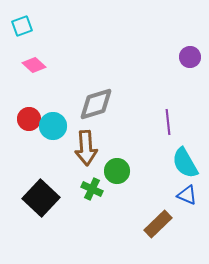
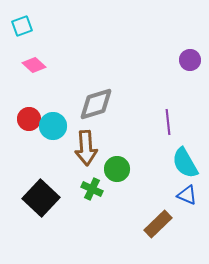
purple circle: moved 3 px down
green circle: moved 2 px up
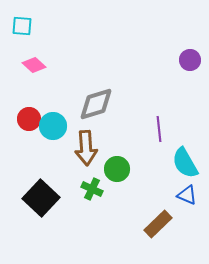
cyan square: rotated 25 degrees clockwise
purple line: moved 9 px left, 7 px down
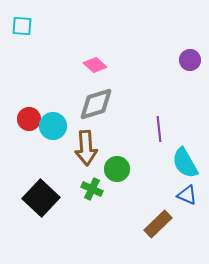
pink diamond: moved 61 px right
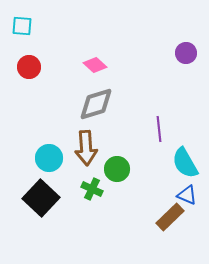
purple circle: moved 4 px left, 7 px up
red circle: moved 52 px up
cyan circle: moved 4 px left, 32 px down
brown rectangle: moved 12 px right, 7 px up
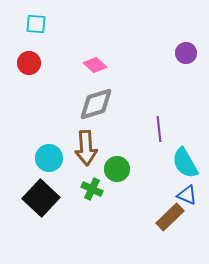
cyan square: moved 14 px right, 2 px up
red circle: moved 4 px up
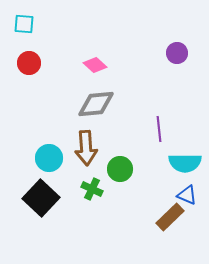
cyan square: moved 12 px left
purple circle: moved 9 px left
gray diamond: rotated 12 degrees clockwise
cyan semicircle: rotated 60 degrees counterclockwise
green circle: moved 3 px right
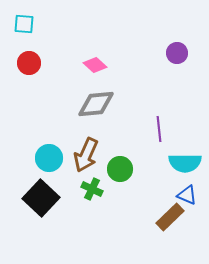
brown arrow: moved 7 px down; rotated 28 degrees clockwise
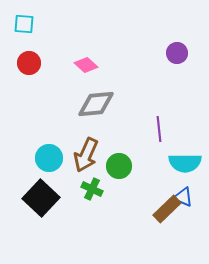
pink diamond: moved 9 px left
green circle: moved 1 px left, 3 px up
blue triangle: moved 4 px left, 2 px down
brown rectangle: moved 3 px left, 8 px up
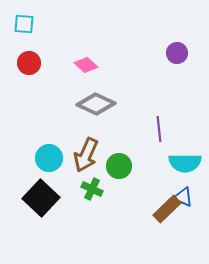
gray diamond: rotated 30 degrees clockwise
